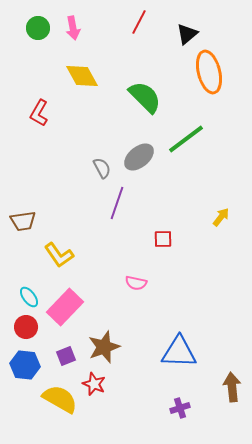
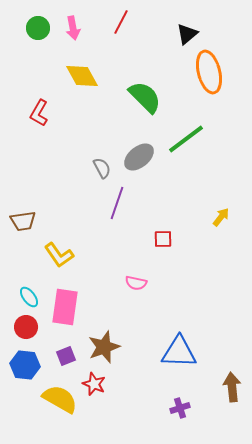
red line: moved 18 px left
pink rectangle: rotated 36 degrees counterclockwise
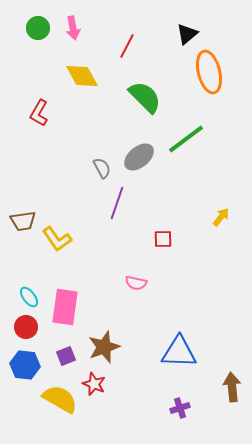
red line: moved 6 px right, 24 px down
yellow L-shape: moved 2 px left, 16 px up
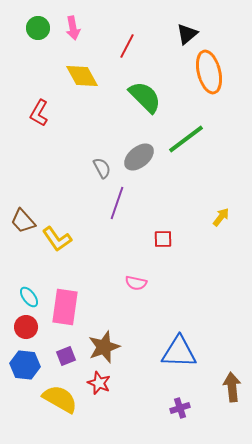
brown trapezoid: rotated 56 degrees clockwise
red star: moved 5 px right, 1 px up
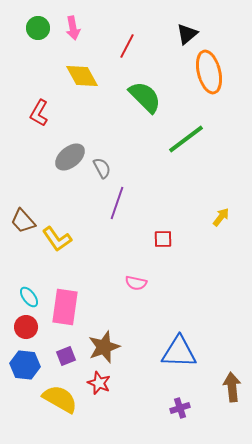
gray ellipse: moved 69 px left
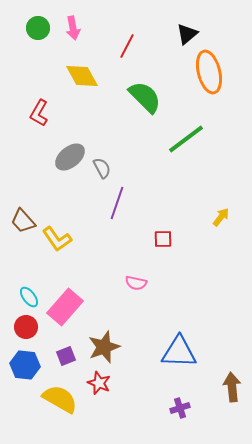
pink rectangle: rotated 33 degrees clockwise
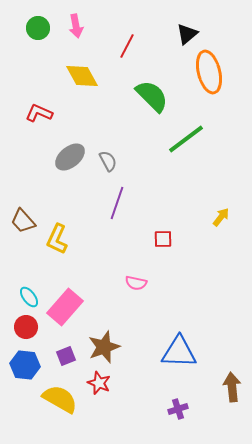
pink arrow: moved 3 px right, 2 px up
green semicircle: moved 7 px right, 1 px up
red L-shape: rotated 84 degrees clockwise
gray semicircle: moved 6 px right, 7 px up
yellow L-shape: rotated 60 degrees clockwise
purple cross: moved 2 px left, 1 px down
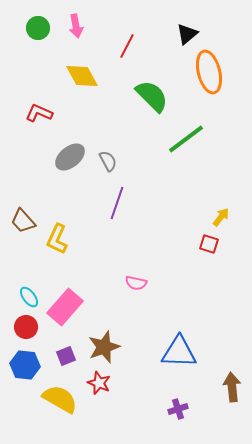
red square: moved 46 px right, 5 px down; rotated 18 degrees clockwise
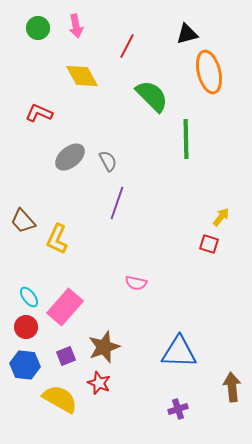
black triangle: rotated 25 degrees clockwise
green line: rotated 54 degrees counterclockwise
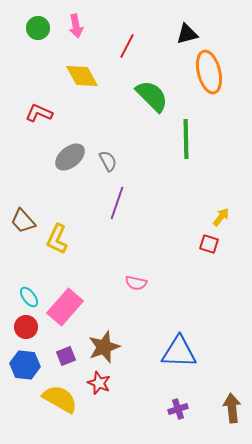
brown arrow: moved 21 px down
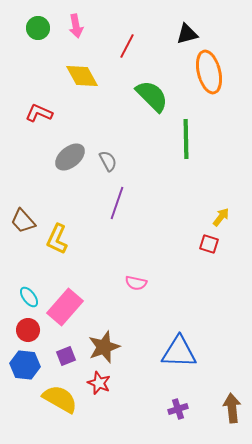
red circle: moved 2 px right, 3 px down
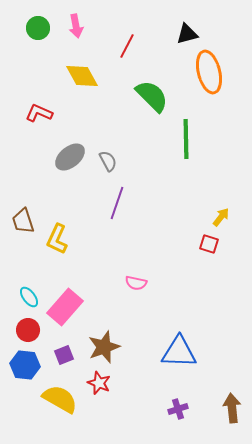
brown trapezoid: rotated 24 degrees clockwise
purple square: moved 2 px left, 1 px up
